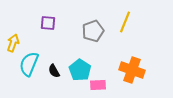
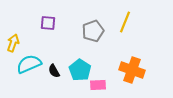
cyan semicircle: rotated 45 degrees clockwise
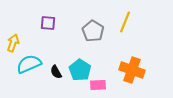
gray pentagon: rotated 20 degrees counterclockwise
black semicircle: moved 2 px right, 1 px down
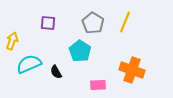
gray pentagon: moved 8 px up
yellow arrow: moved 1 px left, 2 px up
cyan pentagon: moved 19 px up
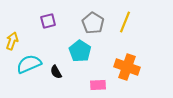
purple square: moved 2 px up; rotated 21 degrees counterclockwise
orange cross: moved 5 px left, 3 px up
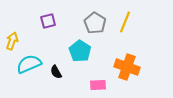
gray pentagon: moved 2 px right
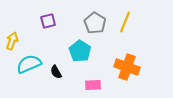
pink rectangle: moved 5 px left
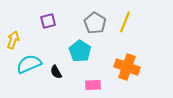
yellow arrow: moved 1 px right, 1 px up
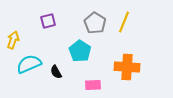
yellow line: moved 1 px left
orange cross: rotated 15 degrees counterclockwise
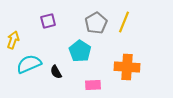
gray pentagon: moved 1 px right; rotated 10 degrees clockwise
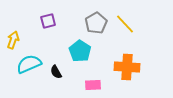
yellow line: moved 1 px right, 2 px down; rotated 65 degrees counterclockwise
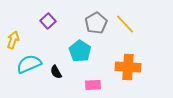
purple square: rotated 28 degrees counterclockwise
orange cross: moved 1 px right
